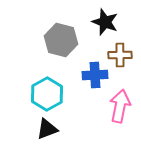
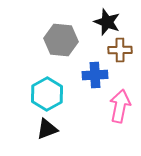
black star: moved 2 px right
gray hexagon: rotated 8 degrees counterclockwise
brown cross: moved 5 px up
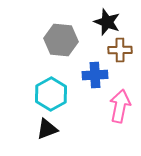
cyan hexagon: moved 4 px right
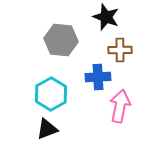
black star: moved 1 px left, 5 px up
blue cross: moved 3 px right, 2 px down
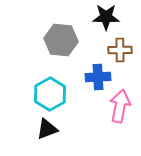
black star: rotated 20 degrees counterclockwise
cyan hexagon: moved 1 px left
